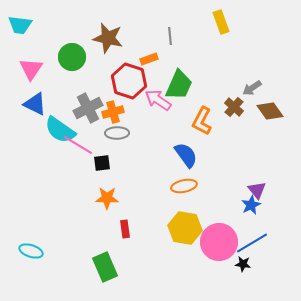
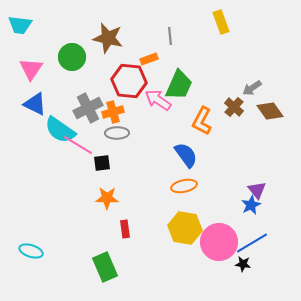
red hexagon: rotated 12 degrees counterclockwise
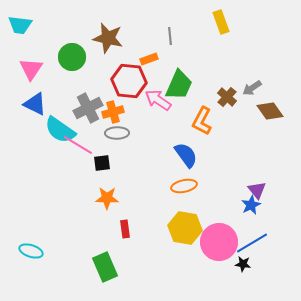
brown cross: moved 7 px left, 10 px up
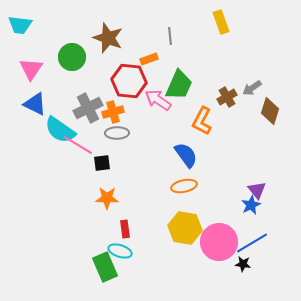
brown star: rotated 8 degrees clockwise
brown cross: rotated 18 degrees clockwise
brown diamond: rotated 52 degrees clockwise
cyan ellipse: moved 89 px right
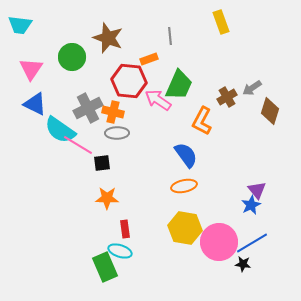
orange cross: rotated 30 degrees clockwise
